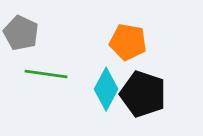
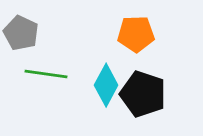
orange pentagon: moved 8 px right, 8 px up; rotated 12 degrees counterclockwise
cyan diamond: moved 4 px up
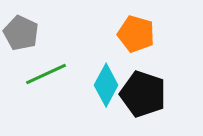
orange pentagon: rotated 18 degrees clockwise
green line: rotated 33 degrees counterclockwise
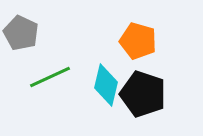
orange pentagon: moved 2 px right, 7 px down
green line: moved 4 px right, 3 px down
cyan diamond: rotated 15 degrees counterclockwise
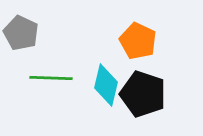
orange pentagon: rotated 9 degrees clockwise
green line: moved 1 px right, 1 px down; rotated 27 degrees clockwise
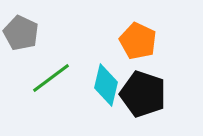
green line: rotated 39 degrees counterclockwise
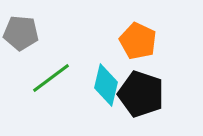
gray pentagon: rotated 20 degrees counterclockwise
black pentagon: moved 2 px left
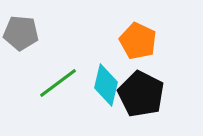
green line: moved 7 px right, 5 px down
black pentagon: rotated 9 degrees clockwise
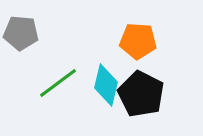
orange pentagon: rotated 21 degrees counterclockwise
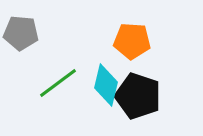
orange pentagon: moved 6 px left
black pentagon: moved 3 px left, 2 px down; rotated 9 degrees counterclockwise
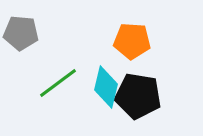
cyan diamond: moved 2 px down
black pentagon: rotated 9 degrees counterclockwise
